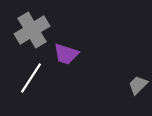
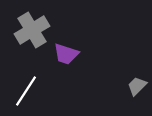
white line: moved 5 px left, 13 px down
gray trapezoid: moved 1 px left, 1 px down
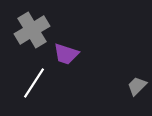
white line: moved 8 px right, 8 px up
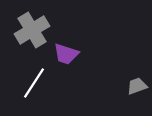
gray trapezoid: rotated 25 degrees clockwise
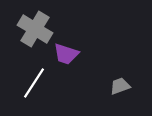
gray cross: moved 3 px right, 1 px up; rotated 28 degrees counterclockwise
gray trapezoid: moved 17 px left
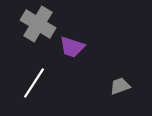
gray cross: moved 3 px right, 5 px up
purple trapezoid: moved 6 px right, 7 px up
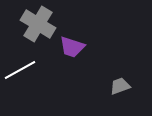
white line: moved 14 px left, 13 px up; rotated 28 degrees clockwise
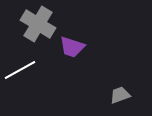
gray trapezoid: moved 9 px down
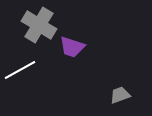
gray cross: moved 1 px right, 1 px down
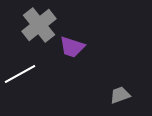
gray cross: rotated 20 degrees clockwise
white line: moved 4 px down
